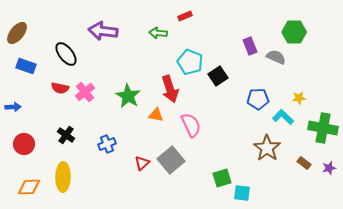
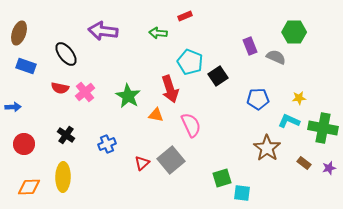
brown ellipse: moved 2 px right; rotated 20 degrees counterclockwise
cyan L-shape: moved 6 px right, 4 px down; rotated 20 degrees counterclockwise
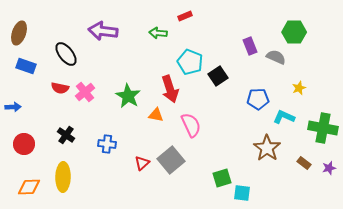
yellow star: moved 10 px up; rotated 16 degrees counterclockwise
cyan L-shape: moved 5 px left, 4 px up
blue cross: rotated 30 degrees clockwise
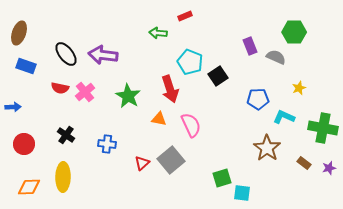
purple arrow: moved 24 px down
orange triangle: moved 3 px right, 4 px down
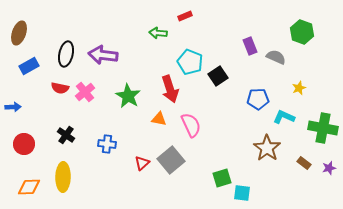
green hexagon: moved 8 px right; rotated 20 degrees clockwise
black ellipse: rotated 50 degrees clockwise
blue rectangle: moved 3 px right; rotated 48 degrees counterclockwise
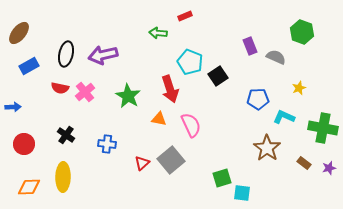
brown ellipse: rotated 20 degrees clockwise
purple arrow: rotated 20 degrees counterclockwise
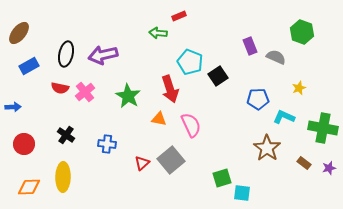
red rectangle: moved 6 px left
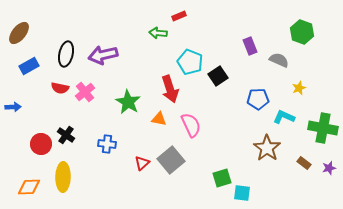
gray semicircle: moved 3 px right, 3 px down
green star: moved 6 px down
red circle: moved 17 px right
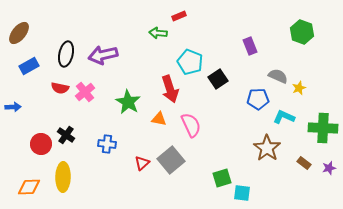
gray semicircle: moved 1 px left, 16 px down
black square: moved 3 px down
green cross: rotated 8 degrees counterclockwise
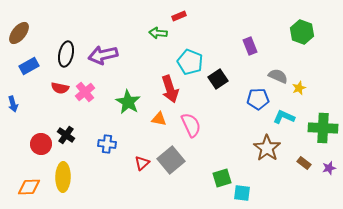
blue arrow: moved 3 px up; rotated 77 degrees clockwise
